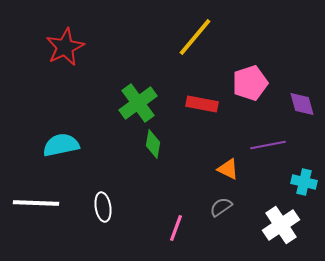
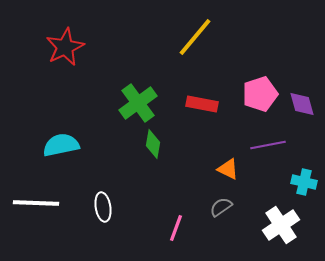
pink pentagon: moved 10 px right, 11 px down
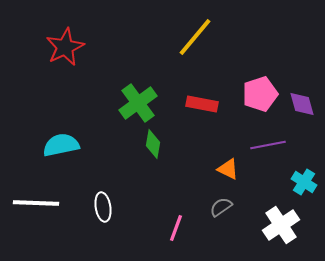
cyan cross: rotated 20 degrees clockwise
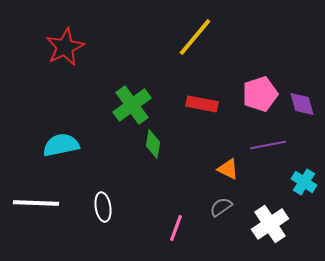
green cross: moved 6 px left, 2 px down
white cross: moved 11 px left, 1 px up
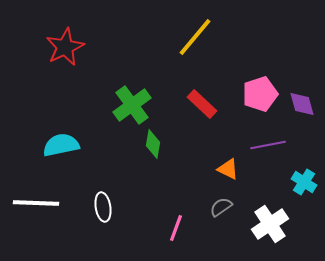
red rectangle: rotated 32 degrees clockwise
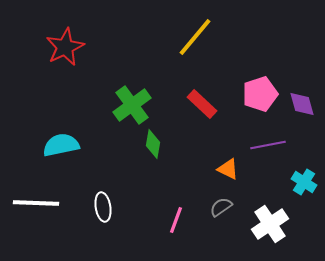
pink line: moved 8 px up
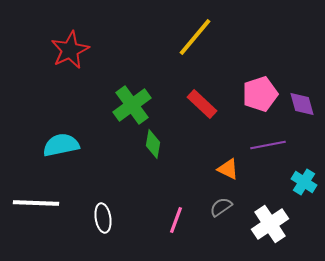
red star: moved 5 px right, 3 px down
white ellipse: moved 11 px down
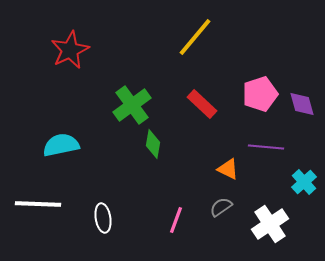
purple line: moved 2 px left, 2 px down; rotated 16 degrees clockwise
cyan cross: rotated 15 degrees clockwise
white line: moved 2 px right, 1 px down
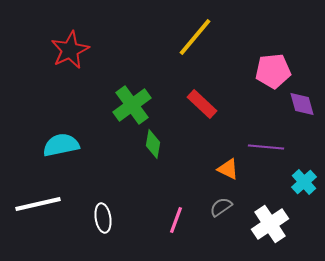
pink pentagon: moved 13 px right, 23 px up; rotated 12 degrees clockwise
white line: rotated 15 degrees counterclockwise
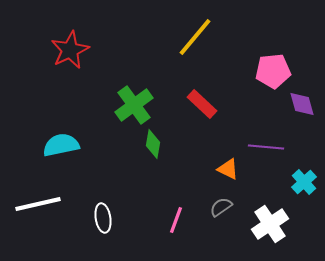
green cross: moved 2 px right
